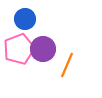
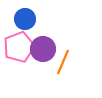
pink pentagon: moved 2 px up
orange line: moved 4 px left, 3 px up
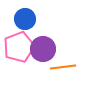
orange line: moved 5 px down; rotated 60 degrees clockwise
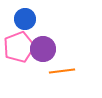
orange line: moved 1 px left, 4 px down
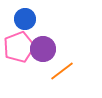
orange line: rotated 30 degrees counterclockwise
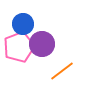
blue circle: moved 2 px left, 5 px down
purple circle: moved 1 px left, 5 px up
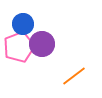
orange line: moved 12 px right, 5 px down
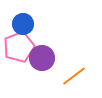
purple circle: moved 14 px down
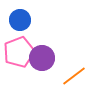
blue circle: moved 3 px left, 4 px up
pink pentagon: moved 5 px down
